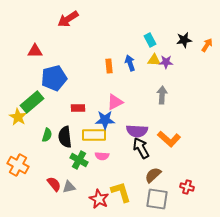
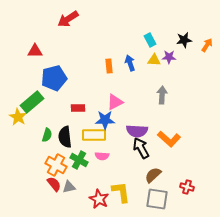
purple star: moved 3 px right, 5 px up
orange cross: moved 38 px right
yellow L-shape: rotated 10 degrees clockwise
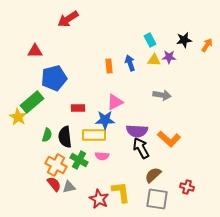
gray arrow: rotated 96 degrees clockwise
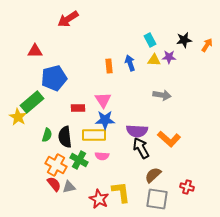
pink triangle: moved 12 px left, 2 px up; rotated 36 degrees counterclockwise
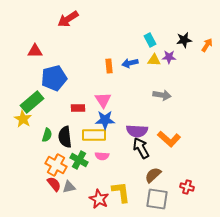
blue arrow: rotated 84 degrees counterclockwise
yellow star: moved 5 px right, 2 px down
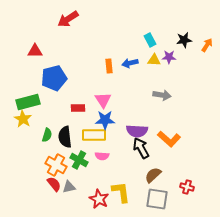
green rectangle: moved 4 px left; rotated 25 degrees clockwise
